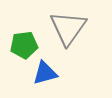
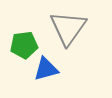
blue triangle: moved 1 px right, 4 px up
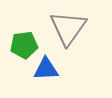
blue triangle: rotated 12 degrees clockwise
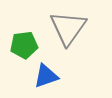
blue triangle: moved 7 px down; rotated 16 degrees counterclockwise
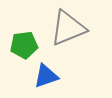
gray triangle: rotated 33 degrees clockwise
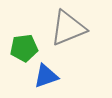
green pentagon: moved 3 px down
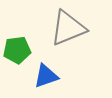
green pentagon: moved 7 px left, 2 px down
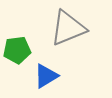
blue triangle: rotated 12 degrees counterclockwise
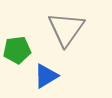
gray triangle: moved 2 px left, 1 px down; rotated 33 degrees counterclockwise
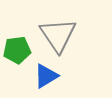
gray triangle: moved 8 px left, 6 px down; rotated 9 degrees counterclockwise
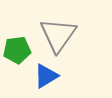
gray triangle: rotated 9 degrees clockwise
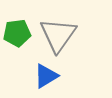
green pentagon: moved 17 px up
